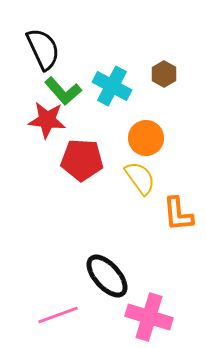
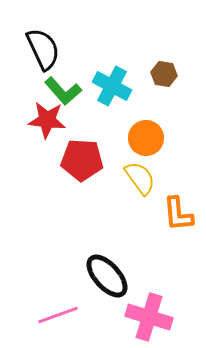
brown hexagon: rotated 20 degrees counterclockwise
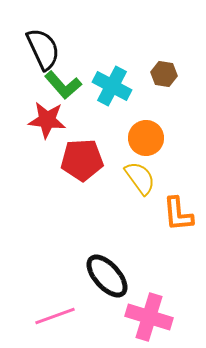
green L-shape: moved 6 px up
red pentagon: rotated 6 degrees counterclockwise
pink line: moved 3 px left, 1 px down
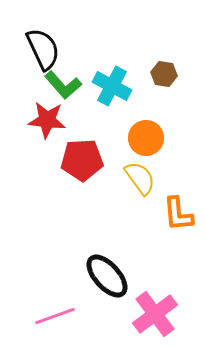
pink cross: moved 6 px right, 3 px up; rotated 36 degrees clockwise
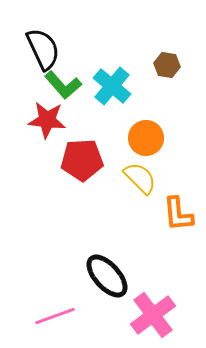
brown hexagon: moved 3 px right, 9 px up
cyan cross: rotated 12 degrees clockwise
yellow semicircle: rotated 9 degrees counterclockwise
pink cross: moved 2 px left, 1 px down
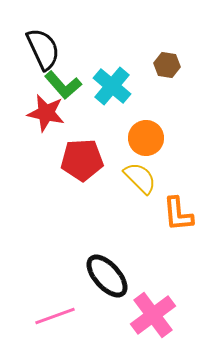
red star: moved 1 px left, 7 px up; rotated 6 degrees clockwise
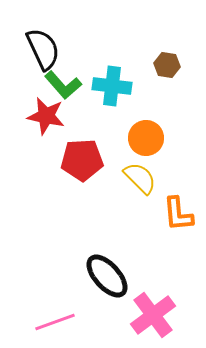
cyan cross: rotated 33 degrees counterclockwise
red star: moved 3 px down
pink line: moved 6 px down
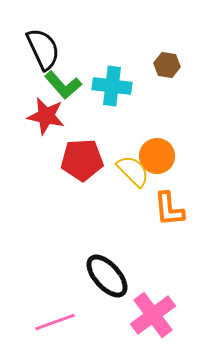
orange circle: moved 11 px right, 18 px down
yellow semicircle: moved 7 px left, 7 px up
orange L-shape: moved 9 px left, 5 px up
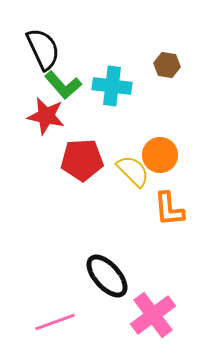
orange circle: moved 3 px right, 1 px up
